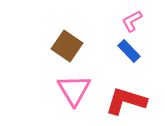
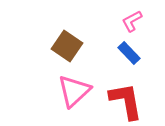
blue rectangle: moved 2 px down
pink triangle: moved 1 px down; rotated 18 degrees clockwise
red L-shape: rotated 63 degrees clockwise
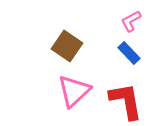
pink L-shape: moved 1 px left
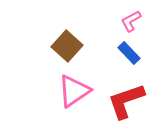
brown square: rotated 8 degrees clockwise
pink triangle: rotated 9 degrees clockwise
red L-shape: rotated 99 degrees counterclockwise
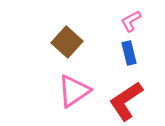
brown square: moved 4 px up
blue rectangle: rotated 30 degrees clockwise
red L-shape: rotated 15 degrees counterclockwise
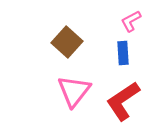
blue rectangle: moved 6 px left; rotated 10 degrees clockwise
pink triangle: rotated 18 degrees counterclockwise
red L-shape: moved 3 px left
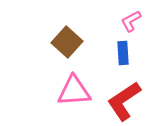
pink triangle: rotated 48 degrees clockwise
red L-shape: moved 1 px right
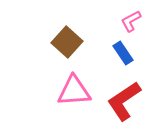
blue rectangle: rotated 30 degrees counterclockwise
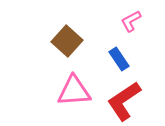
brown square: moved 1 px up
blue rectangle: moved 4 px left, 6 px down
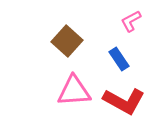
red L-shape: rotated 117 degrees counterclockwise
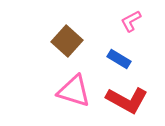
blue rectangle: rotated 25 degrees counterclockwise
pink triangle: rotated 21 degrees clockwise
red L-shape: moved 3 px right, 1 px up
